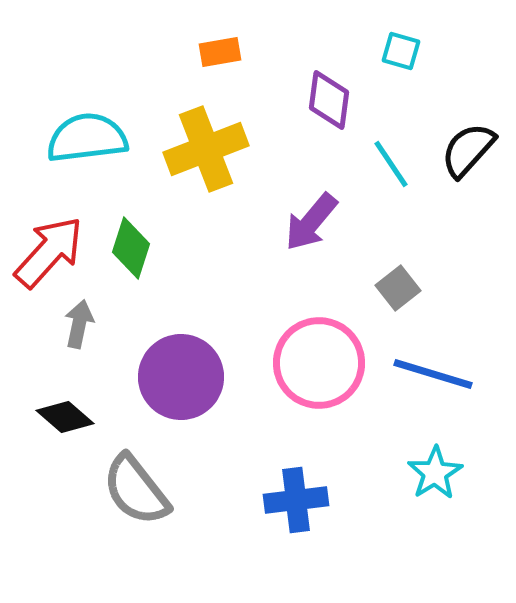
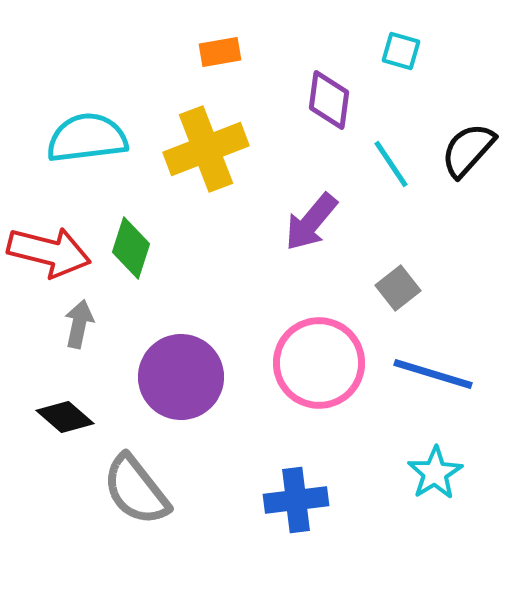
red arrow: rotated 62 degrees clockwise
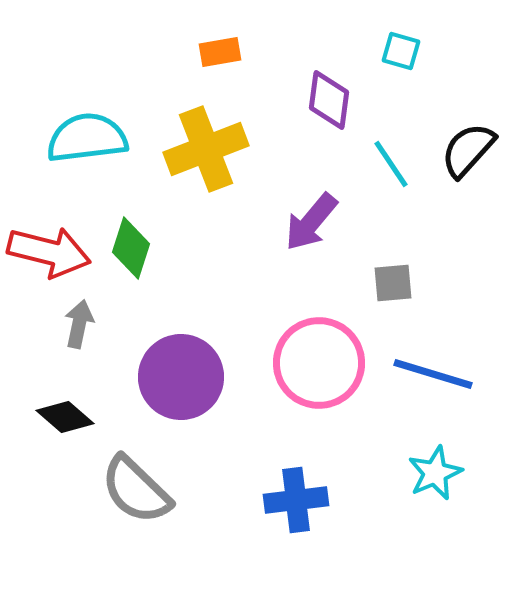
gray square: moved 5 px left, 5 px up; rotated 33 degrees clockwise
cyan star: rotated 8 degrees clockwise
gray semicircle: rotated 8 degrees counterclockwise
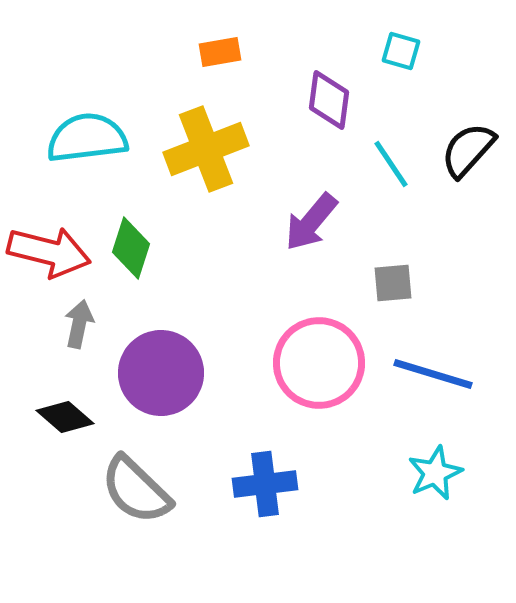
purple circle: moved 20 px left, 4 px up
blue cross: moved 31 px left, 16 px up
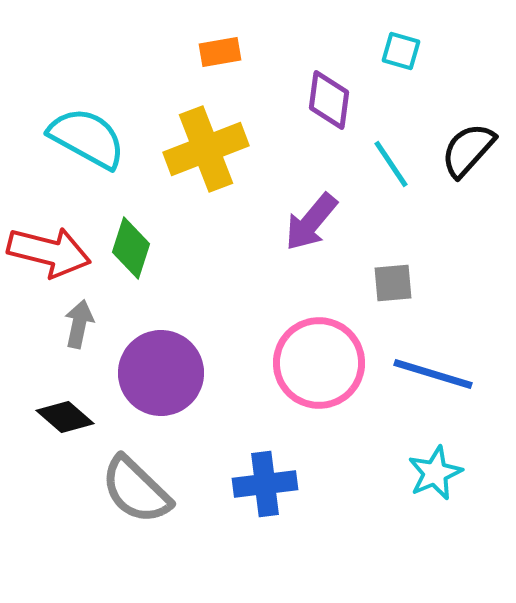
cyan semicircle: rotated 36 degrees clockwise
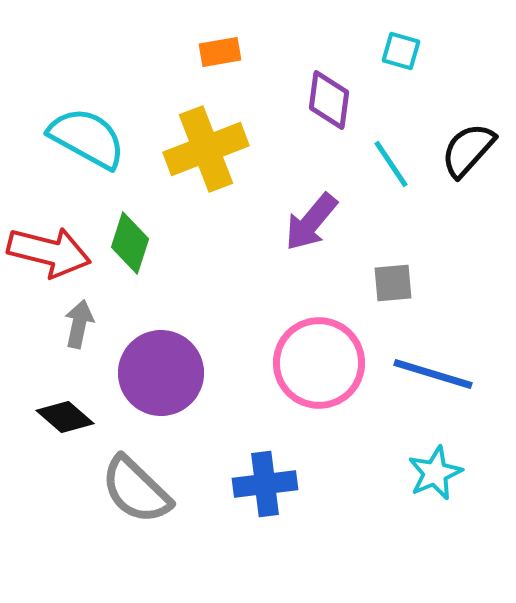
green diamond: moved 1 px left, 5 px up
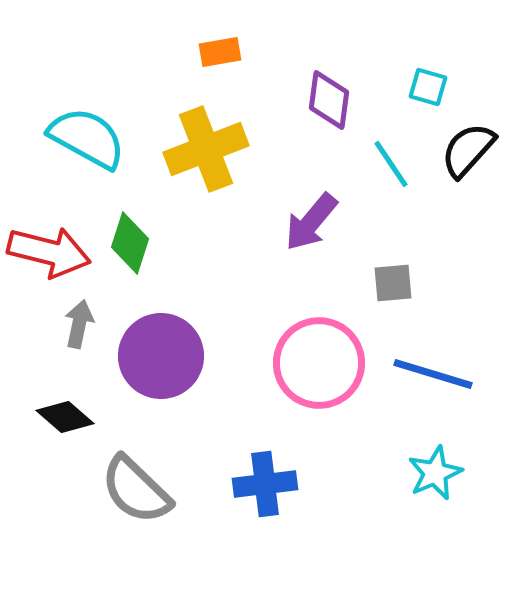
cyan square: moved 27 px right, 36 px down
purple circle: moved 17 px up
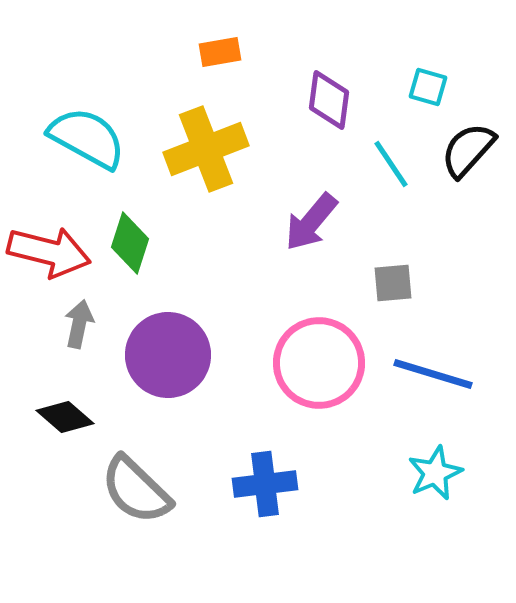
purple circle: moved 7 px right, 1 px up
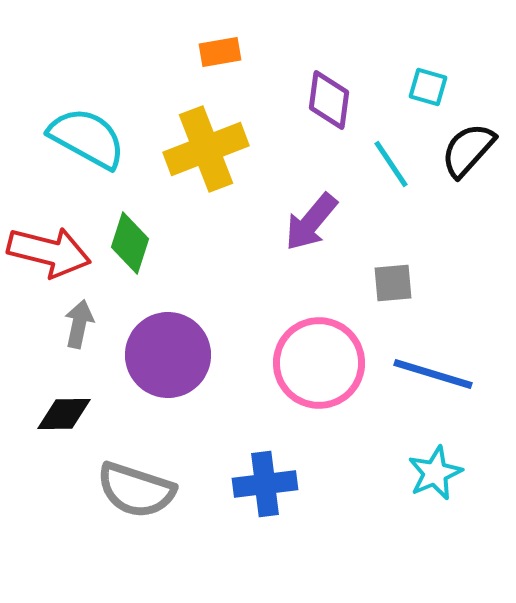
black diamond: moved 1 px left, 3 px up; rotated 42 degrees counterclockwise
gray semicircle: rotated 26 degrees counterclockwise
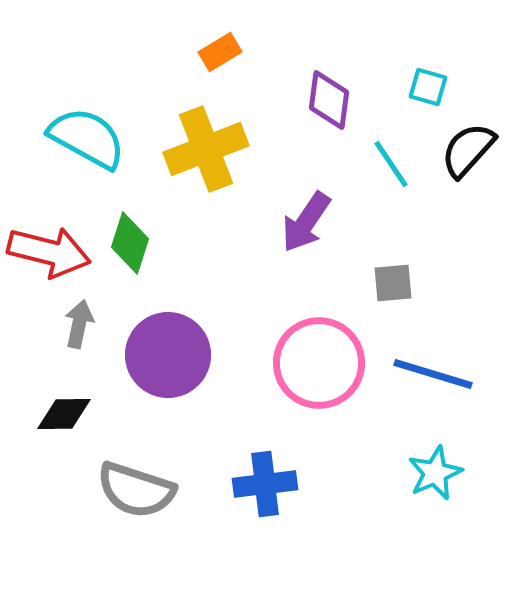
orange rectangle: rotated 21 degrees counterclockwise
purple arrow: moved 5 px left; rotated 6 degrees counterclockwise
